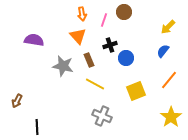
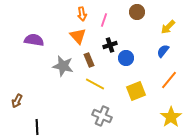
brown circle: moved 13 px right
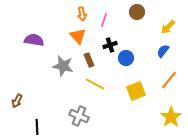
gray cross: moved 23 px left
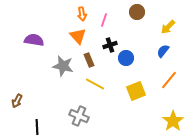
yellow star: moved 2 px right, 4 px down
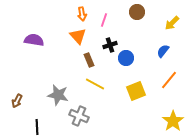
yellow arrow: moved 4 px right, 4 px up
gray star: moved 5 px left, 29 px down
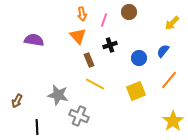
brown circle: moved 8 px left
blue circle: moved 13 px right
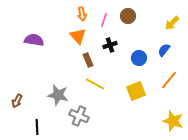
brown circle: moved 1 px left, 4 px down
blue semicircle: moved 1 px right, 1 px up
brown rectangle: moved 1 px left
yellow star: rotated 20 degrees counterclockwise
